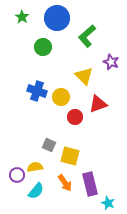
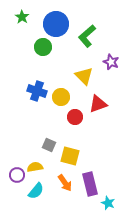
blue circle: moved 1 px left, 6 px down
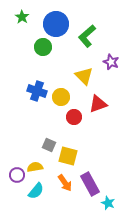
red circle: moved 1 px left
yellow square: moved 2 px left
purple rectangle: rotated 15 degrees counterclockwise
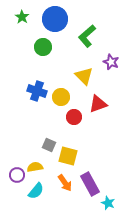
blue circle: moved 1 px left, 5 px up
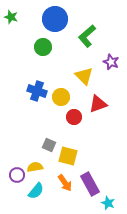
green star: moved 11 px left; rotated 16 degrees counterclockwise
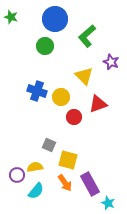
green circle: moved 2 px right, 1 px up
yellow square: moved 4 px down
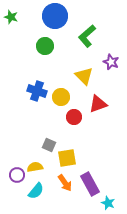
blue circle: moved 3 px up
yellow square: moved 1 px left, 2 px up; rotated 24 degrees counterclockwise
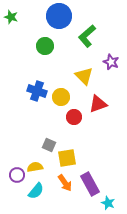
blue circle: moved 4 px right
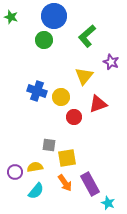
blue circle: moved 5 px left
green circle: moved 1 px left, 6 px up
yellow triangle: rotated 24 degrees clockwise
gray square: rotated 16 degrees counterclockwise
purple circle: moved 2 px left, 3 px up
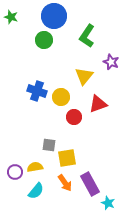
green L-shape: rotated 15 degrees counterclockwise
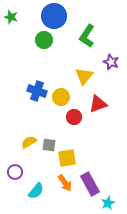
yellow semicircle: moved 6 px left, 25 px up; rotated 21 degrees counterclockwise
cyan star: rotated 24 degrees clockwise
